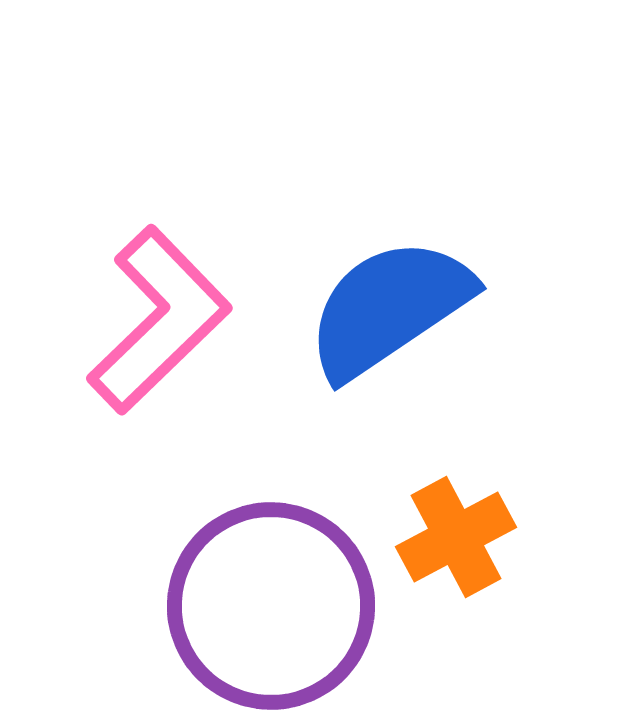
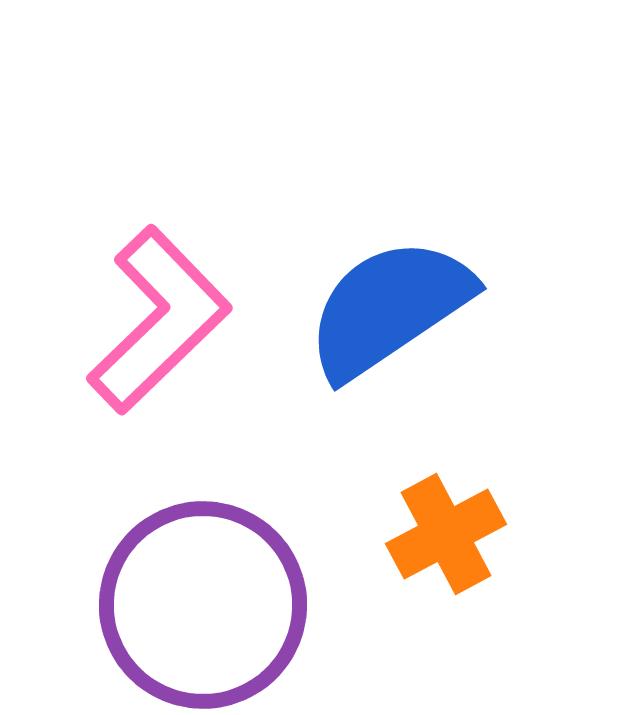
orange cross: moved 10 px left, 3 px up
purple circle: moved 68 px left, 1 px up
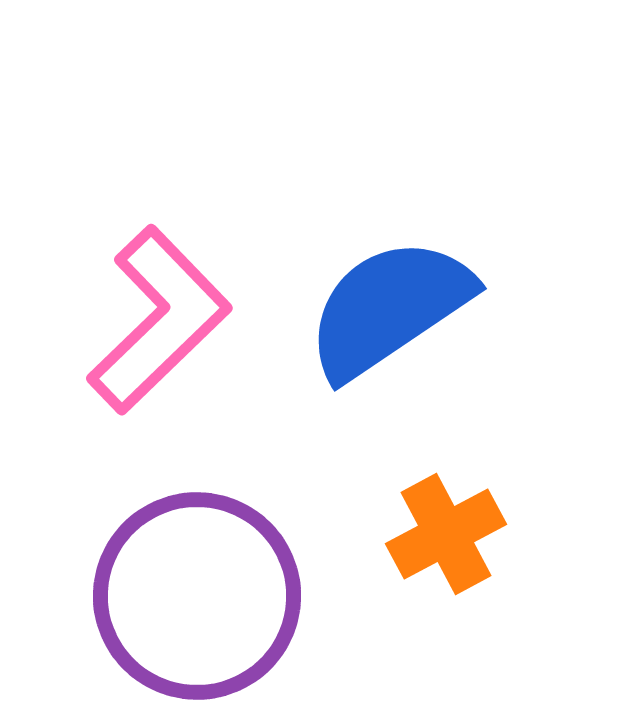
purple circle: moved 6 px left, 9 px up
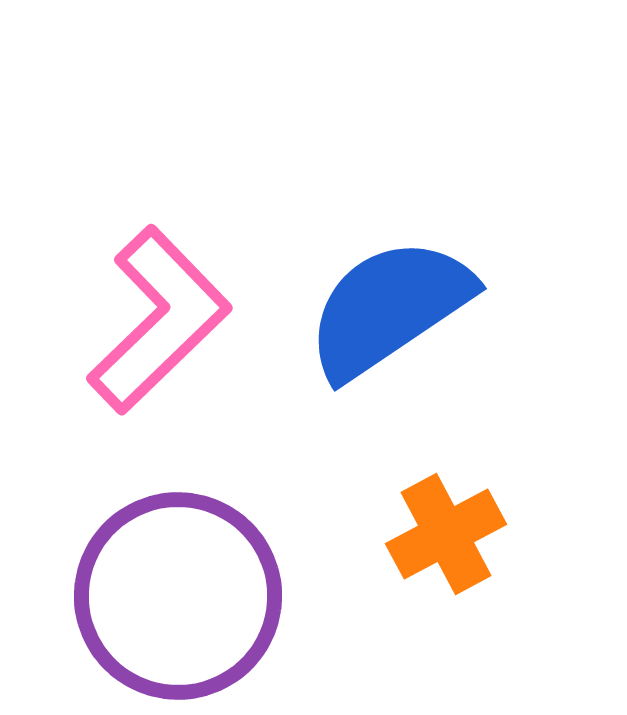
purple circle: moved 19 px left
